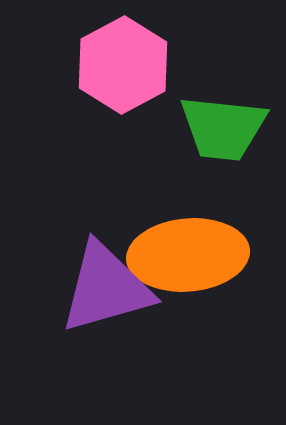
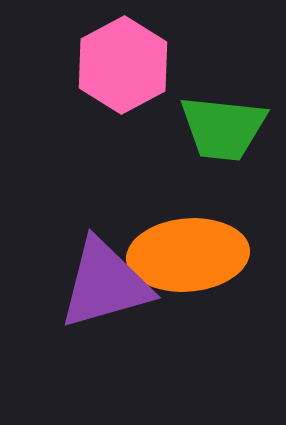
purple triangle: moved 1 px left, 4 px up
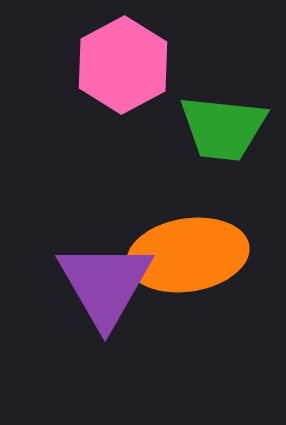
orange ellipse: rotated 4 degrees counterclockwise
purple triangle: rotated 44 degrees counterclockwise
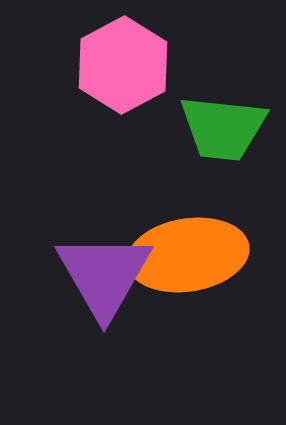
purple triangle: moved 1 px left, 9 px up
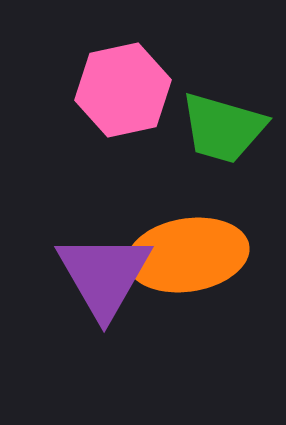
pink hexagon: moved 25 px down; rotated 16 degrees clockwise
green trapezoid: rotated 10 degrees clockwise
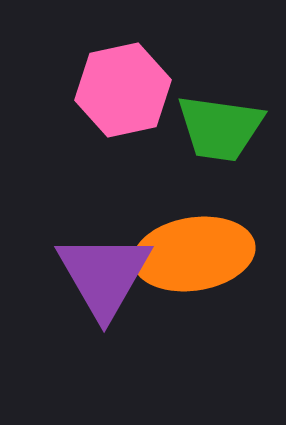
green trapezoid: moved 3 px left; rotated 8 degrees counterclockwise
orange ellipse: moved 6 px right, 1 px up
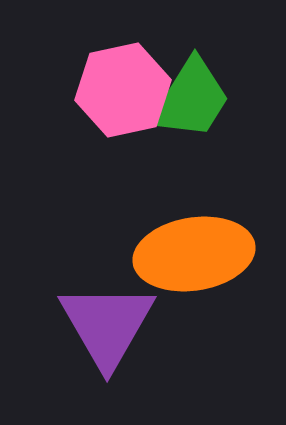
green trapezoid: moved 29 px left, 29 px up; rotated 66 degrees counterclockwise
purple triangle: moved 3 px right, 50 px down
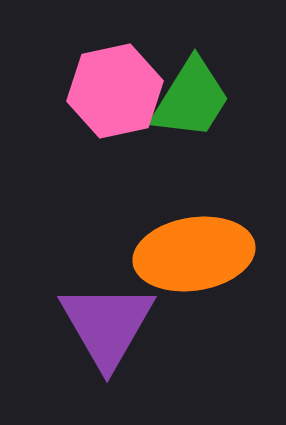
pink hexagon: moved 8 px left, 1 px down
